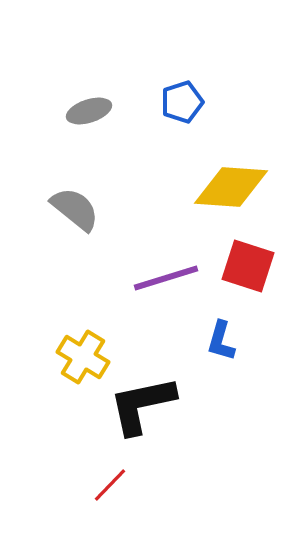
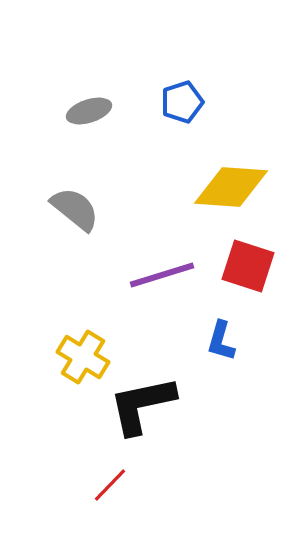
purple line: moved 4 px left, 3 px up
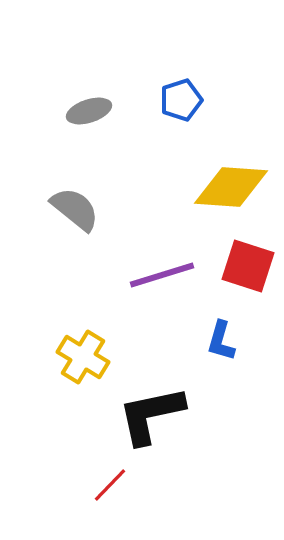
blue pentagon: moved 1 px left, 2 px up
black L-shape: moved 9 px right, 10 px down
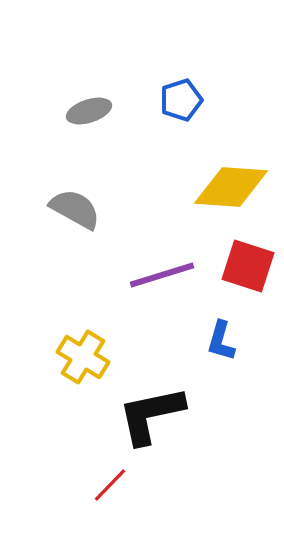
gray semicircle: rotated 10 degrees counterclockwise
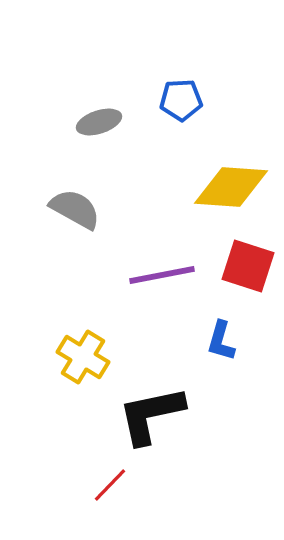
blue pentagon: rotated 15 degrees clockwise
gray ellipse: moved 10 px right, 11 px down
purple line: rotated 6 degrees clockwise
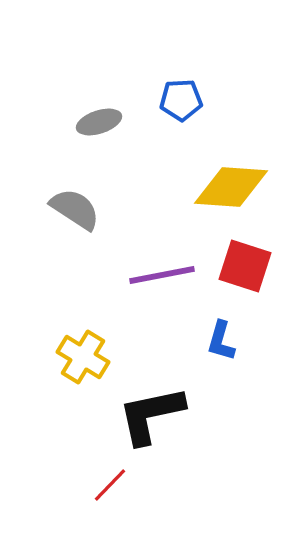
gray semicircle: rotated 4 degrees clockwise
red square: moved 3 px left
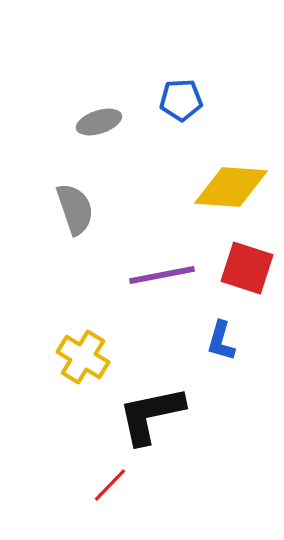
gray semicircle: rotated 38 degrees clockwise
red square: moved 2 px right, 2 px down
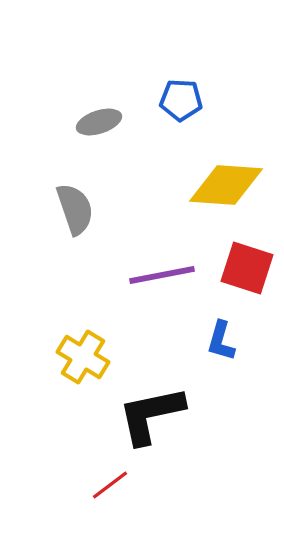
blue pentagon: rotated 6 degrees clockwise
yellow diamond: moved 5 px left, 2 px up
red line: rotated 9 degrees clockwise
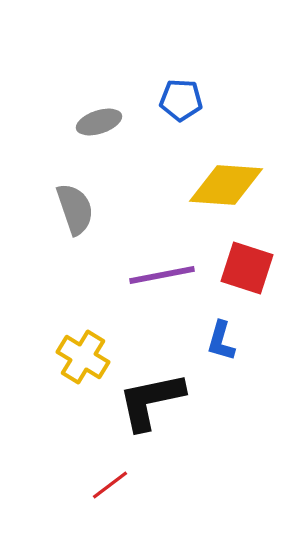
black L-shape: moved 14 px up
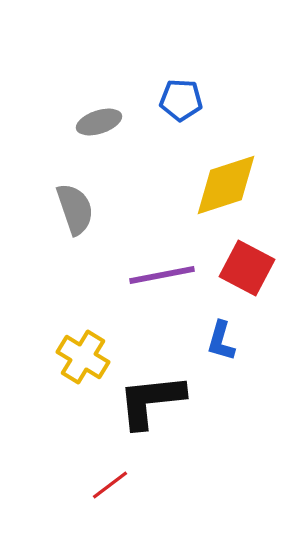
yellow diamond: rotated 22 degrees counterclockwise
red square: rotated 10 degrees clockwise
black L-shape: rotated 6 degrees clockwise
